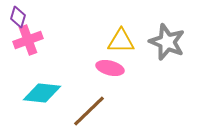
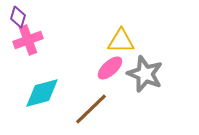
gray star: moved 22 px left, 32 px down
pink ellipse: rotated 56 degrees counterclockwise
cyan diamond: rotated 21 degrees counterclockwise
brown line: moved 2 px right, 2 px up
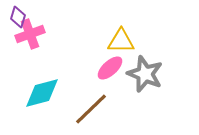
pink cross: moved 2 px right, 6 px up
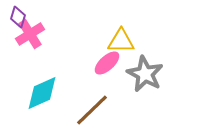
pink cross: rotated 12 degrees counterclockwise
pink ellipse: moved 3 px left, 5 px up
gray star: rotated 6 degrees clockwise
cyan diamond: rotated 9 degrees counterclockwise
brown line: moved 1 px right, 1 px down
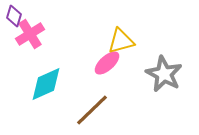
purple diamond: moved 4 px left, 1 px up
yellow triangle: rotated 16 degrees counterclockwise
gray star: moved 19 px right
cyan diamond: moved 4 px right, 9 px up
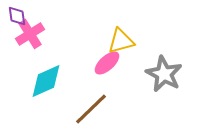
purple diamond: moved 3 px right; rotated 25 degrees counterclockwise
cyan diamond: moved 3 px up
brown line: moved 1 px left, 1 px up
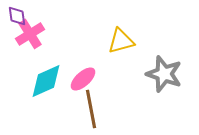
pink ellipse: moved 24 px left, 16 px down
gray star: rotated 9 degrees counterclockwise
brown line: rotated 57 degrees counterclockwise
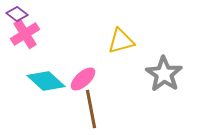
purple diamond: moved 2 px up; rotated 45 degrees counterclockwise
pink cross: moved 5 px left
gray star: rotated 15 degrees clockwise
cyan diamond: rotated 66 degrees clockwise
